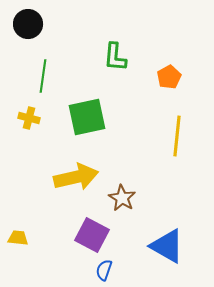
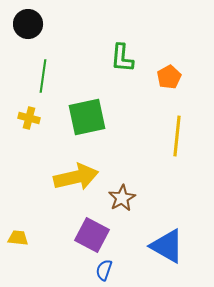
green L-shape: moved 7 px right, 1 px down
brown star: rotated 12 degrees clockwise
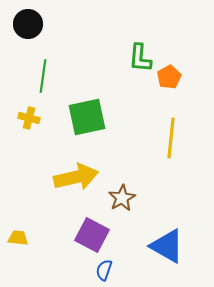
green L-shape: moved 18 px right
yellow line: moved 6 px left, 2 px down
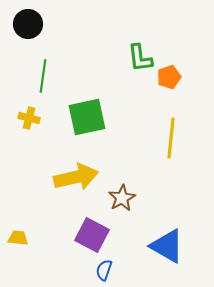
green L-shape: rotated 12 degrees counterclockwise
orange pentagon: rotated 10 degrees clockwise
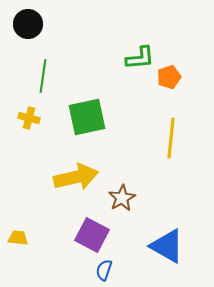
green L-shape: rotated 88 degrees counterclockwise
